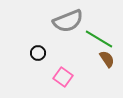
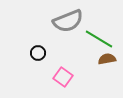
brown semicircle: rotated 66 degrees counterclockwise
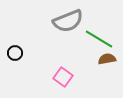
black circle: moved 23 px left
